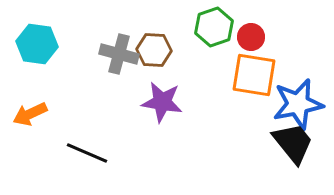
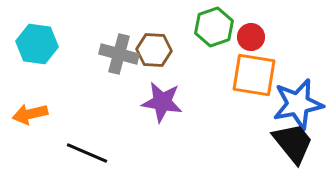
orange arrow: rotated 12 degrees clockwise
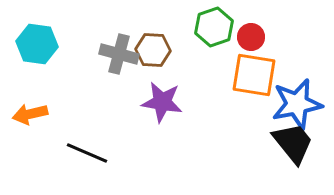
brown hexagon: moved 1 px left
blue star: moved 1 px left
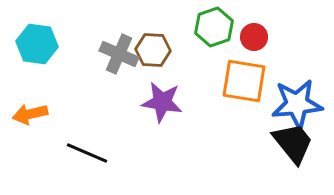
red circle: moved 3 px right
gray cross: rotated 9 degrees clockwise
orange square: moved 10 px left, 6 px down
blue star: rotated 6 degrees clockwise
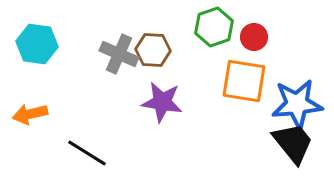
black line: rotated 9 degrees clockwise
